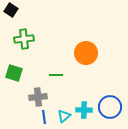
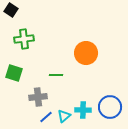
cyan cross: moved 1 px left
blue line: moved 2 px right; rotated 56 degrees clockwise
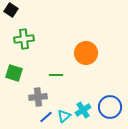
cyan cross: rotated 35 degrees counterclockwise
